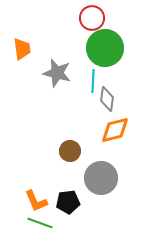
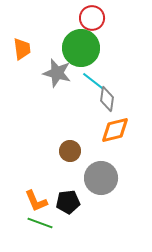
green circle: moved 24 px left
cyan line: rotated 55 degrees counterclockwise
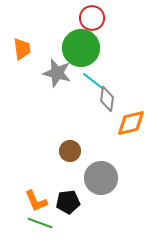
orange diamond: moved 16 px right, 7 px up
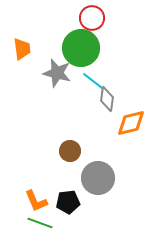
gray circle: moved 3 px left
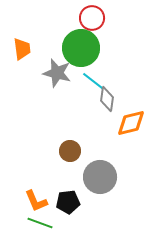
gray circle: moved 2 px right, 1 px up
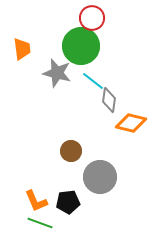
green circle: moved 2 px up
gray diamond: moved 2 px right, 1 px down
orange diamond: rotated 28 degrees clockwise
brown circle: moved 1 px right
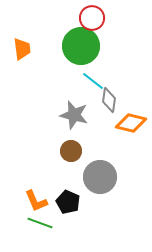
gray star: moved 17 px right, 42 px down
black pentagon: rotated 30 degrees clockwise
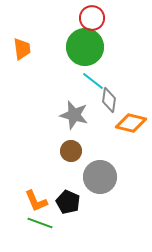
green circle: moved 4 px right, 1 px down
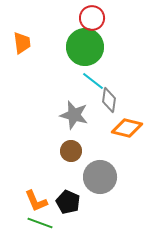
orange trapezoid: moved 6 px up
orange diamond: moved 4 px left, 5 px down
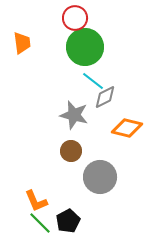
red circle: moved 17 px left
gray diamond: moved 4 px left, 3 px up; rotated 55 degrees clockwise
black pentagon: moved 19 px down; rotated 20 degrees clockwise
green line: rotated 25 degrees clockwise
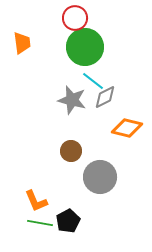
gray star: moved 2 px left, 15 px up
green line: rotated 35 degrees counterclockwise
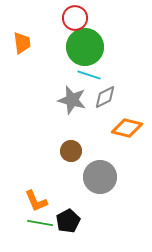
cyan line: moved 4 px left, 6 px up; rotated 20 degrees counterclockwise
